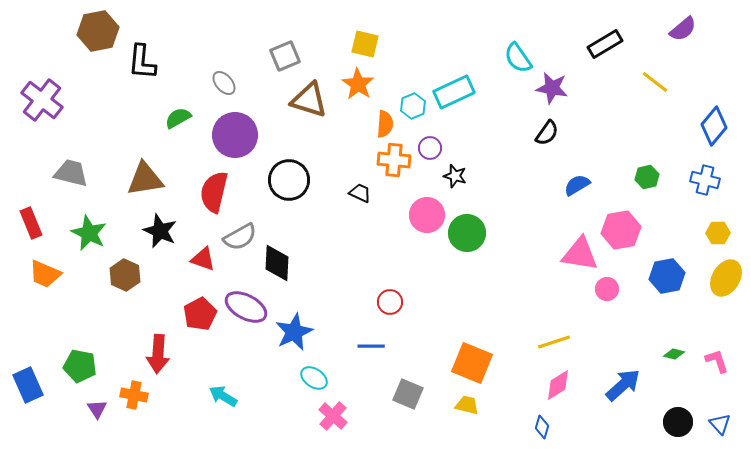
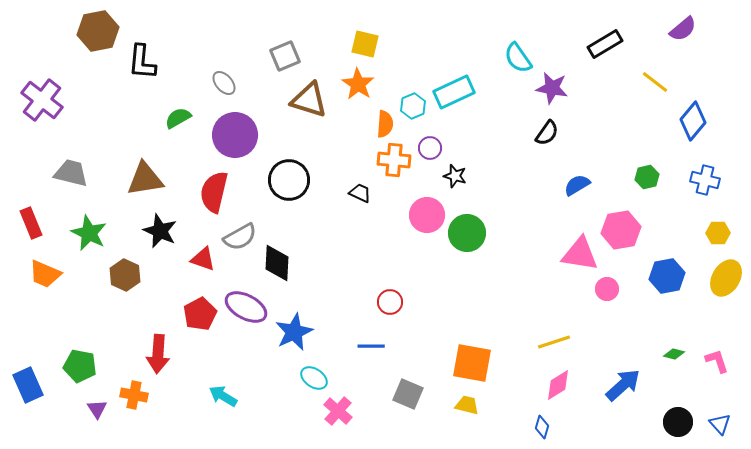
blue diamond at (714, 126): moved 21 px left, 5 px up
orange square at (472, 363): rotated 12 degrees counterclockwise
pink cross at (333, 416): moved 5 px right, 5 px up
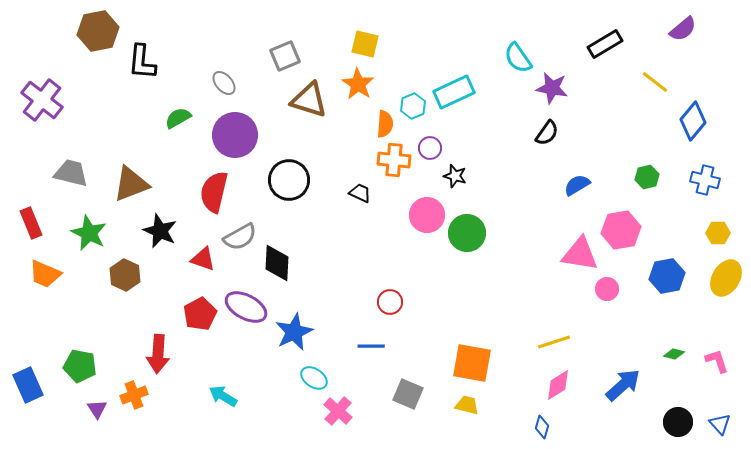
brown triangle at (145, 179): moved 14 px left, 5 px down; rotated 12 degrees counterclockwise
orange cross at (134, 395): rotated 32 degrees counterclockwise
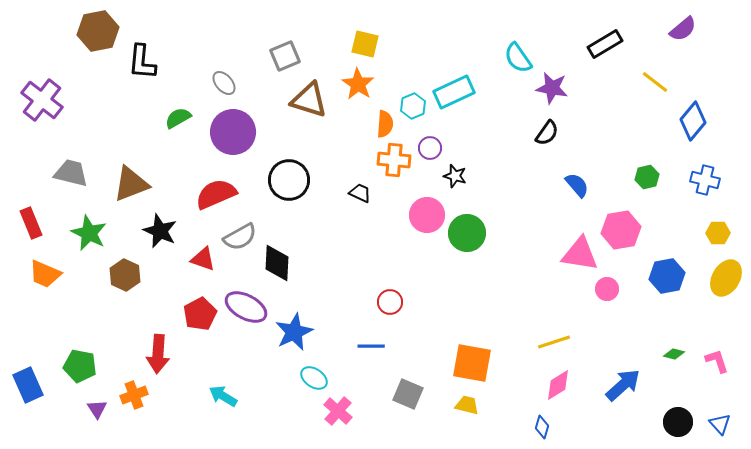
purple circle at (235, 135): moved 2 px left, 3 px up
blue semicircle at (577, 185): rotated 80 degrees clockwise
red semicircle at (214, 192): moved 2 px right, 2 px down; rotated 54 degrees clockwise
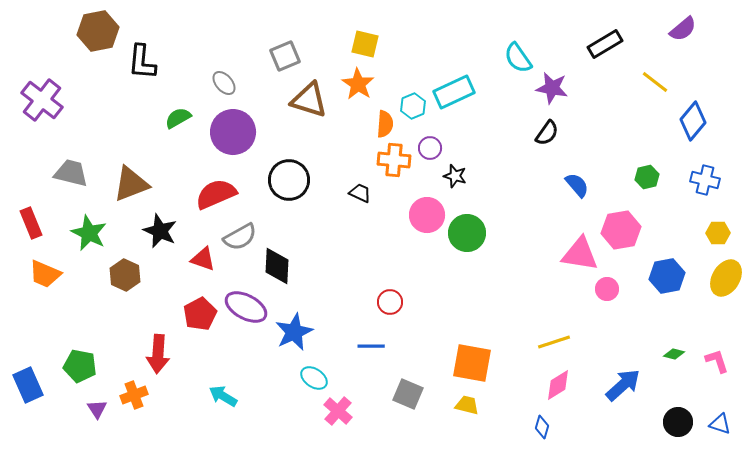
black diamond at (277, 263): moved 3 px down
blue triangle at (720, 424): rotated 30 degrees counterclockwise
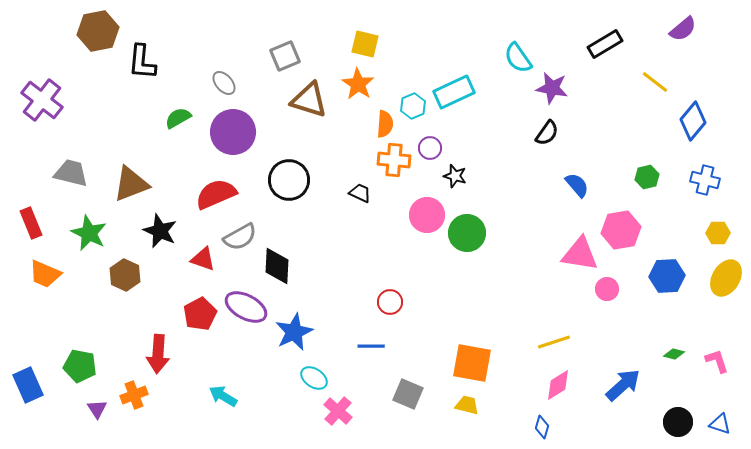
blue hexagon at (667, 276): rotated 8 degrees clockwise
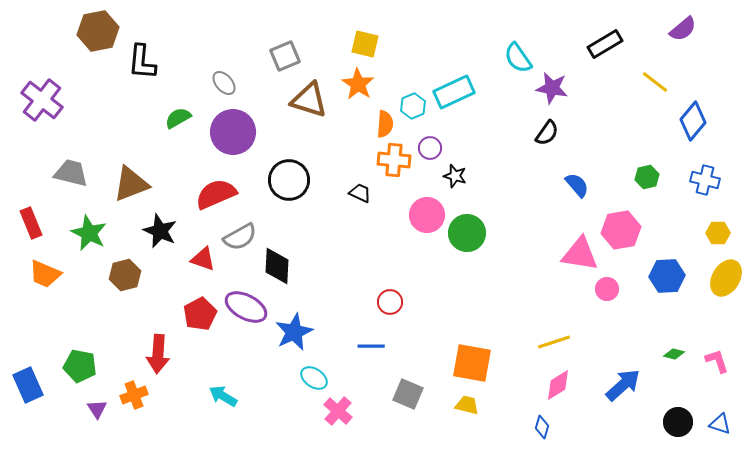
brown hexagon at (125, 275): rotated 20 degrees clockwise
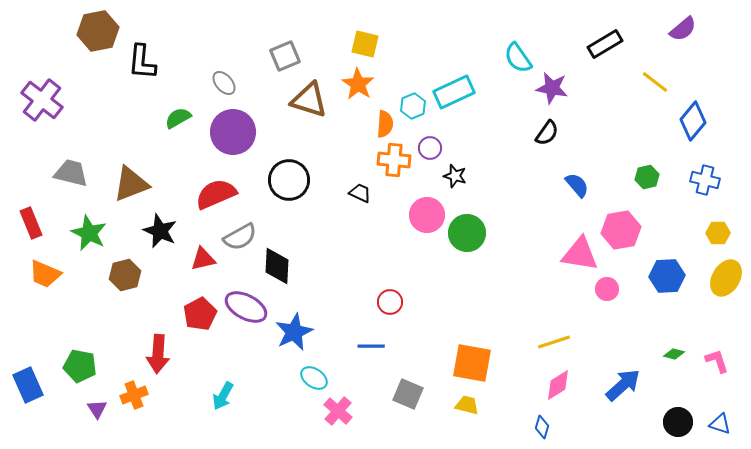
red triangle at (203, 259): rotated 32 degrees counterclockwise
cyan arrow at (223, 396): rotated 92 degrees counterclockwise
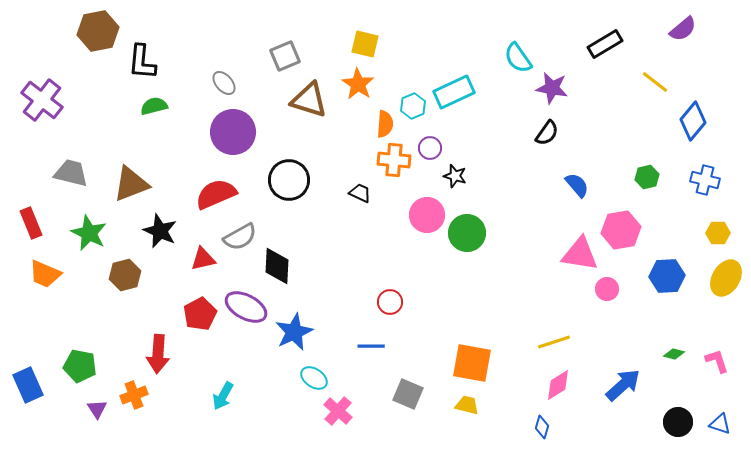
green semicircle at (178, 118): moved 24 px left, 12 px up; rotated 16 degrees clockwise
